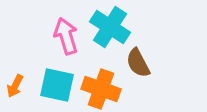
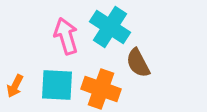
cyan square: rotated 9 degrees counterclockwise
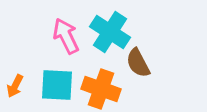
cyan cross: moved 5 px down
pink arrow: rotated 9 degrees counterclockwise
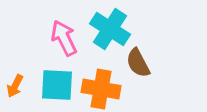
cyan cross: moved 3 px up
pink arrow: moved 2 px left, 2 px down
orange cross: rotated 9 degrees counterclockwise
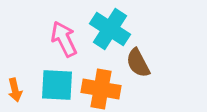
pink arrow: moved 1 px down
orange arrow: moved 4 px down; rotated 40 degrees counterclockwise
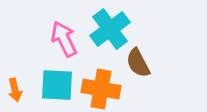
cyan cross: rotated 21 degrees clockwise
